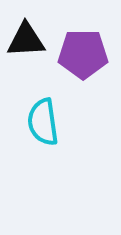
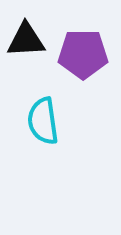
cyan semicircle: moved 1 px up
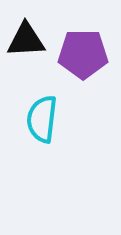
cyan semicircle: moved 1 px left, 2 px up; rotated 15 degrees clockwise
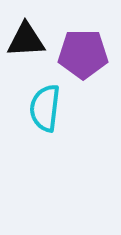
cyan semicircle: moved 3 px right, 11 px up
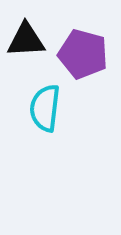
purple pentagon: rotated 15 degrees clockwise
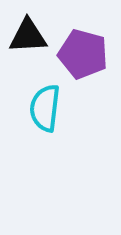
black triangle: moved 2 px right, 4 px up
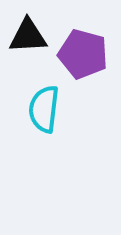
cyan semicircle: moved 1 px left, 1 px down
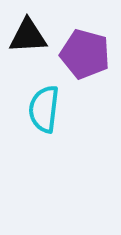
purple pentagon: moved 2 px right
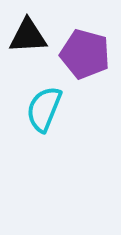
cyan semicircle: rotated 15 degrees clockwise
